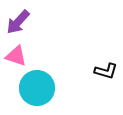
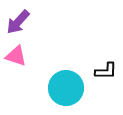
black L-shape: rotated 15 degrees counterclockwise
cyan circle: moved 29 px right
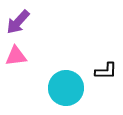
pink triangle: rotated 25 degrees counterclockwise
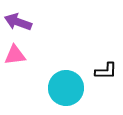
purple arrow: rotated 68 degrees clockwise
pink triangle: moved 1 px left, 1 px up
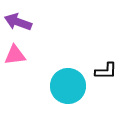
cyan circle: moved 2 px right, 2 px up
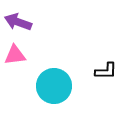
cyan circle: moved 14 px left
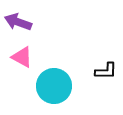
pink triangle: moved 7 px right, 2 px down; rotated 35 degrees clockwise
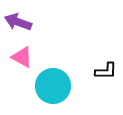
cyan circle: moved 1 px left
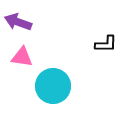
pink triangle: rotated 20 degrees counterclockwise
black L-shape: moved 27 px up
